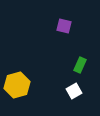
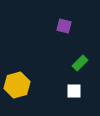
green rectangle: moved 2 px up; rotated 21 degrees clockwise
white square: rotated 28 degrees clockwise
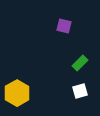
yellow hexagon: moved 8 px down; rotated 15 degrees counterclockwise
white square: moved 6 px right; rotated 14 degrees counterclockwise
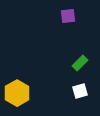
purple square: moved 4 px right, 10 px up; rotated 21 degrees counterclockwise
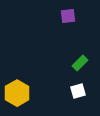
white square: moved 2 px left
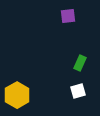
green rectangle: rotated 21 degrees counterclockwise
yellow hexagon: moved 2 px down
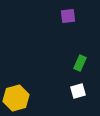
yellow hexagon: moved 1 px left, 3 px down; rotated 15 degrees clockwise
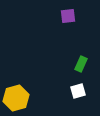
green rectangle: moved 1 px right, 1 px down
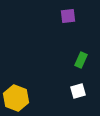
green rectangle: moved 4 px up
yellow hexagon: rotated 25 degrees counterclockwise
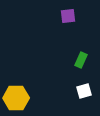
white square: moved 6 px right
yellow hexagon: rotated 20 degrees counterclockwise
